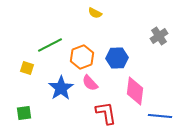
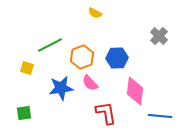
gray cross: rotated 12 degrees counterclockwise
blue star: rotated 25 degrees clockwise
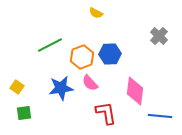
yellow semicircle: moved 1 px right
blue hexagon: moved 7 px left, 4 px up
yellow square: moved 10 px left, 19 px down; rotated 16 degrees clockwise
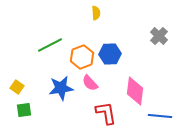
yellow semicircle: rotated 120 degrees counterclockwise
green square: moved 3 px up
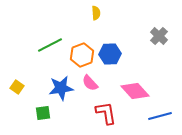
orange hexagon: moved 2 px up
pink diamond: rotated 48 degrees counterclockwise
green square: moved 19 px right, 3 px down
blue line: rotated 20 degrees counterclockwise
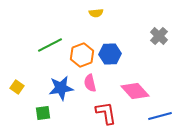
yellow semicircle: rotated 88 degrees clockwise
pink semicircle: rotated 30 degrees clockwise
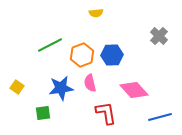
blue hexagon: moved 2 px right, 1 px down
pink diamond: moved 1 px left, 1 px up
blue line: moved 1 px down
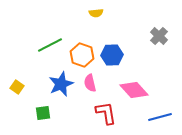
orange hexagon: rotated 20 degrees counterclockwise
blue star: moved 4 px up; rotated 15 degrees counterclockwise
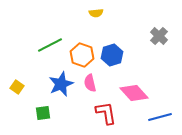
blue hexagon: rotated 15 degrees counterclockwise
pink diamond: moved 3 px down
